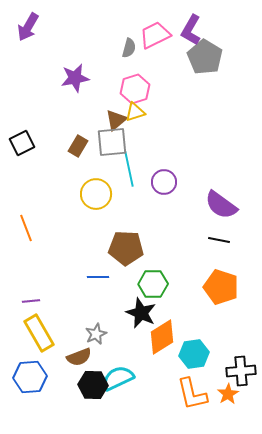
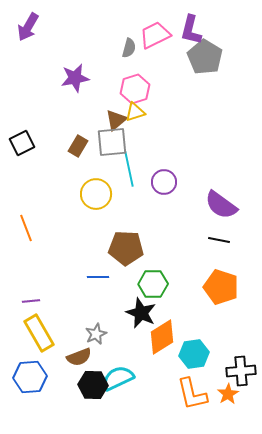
purple L-shape: rotated 16 degrees counterclockwise
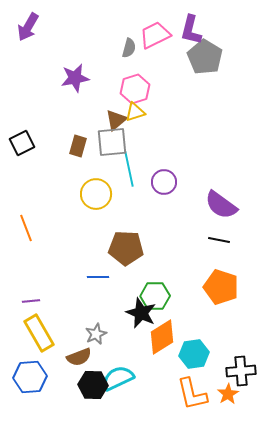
brown rectangle: rotated 15 degrees counterclockwise
green hexagon: moved 2 px right, 12 px down
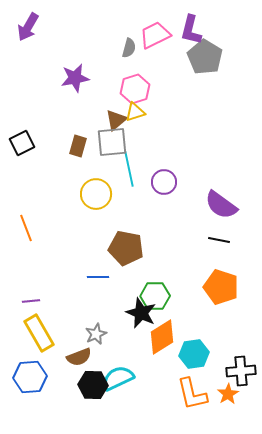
brown pentagon: rotated 8 degrees clockwise
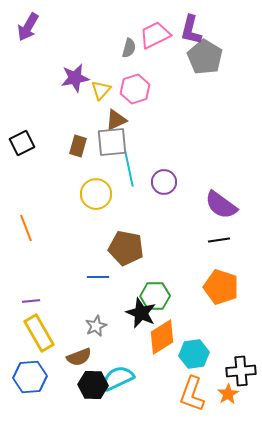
yellow triangle: moved 34 px left, 22 px up; rotated 30 degrees counterclockwise
brown triangle: rotated 15 degrees clockwise
black line: rotated 20 degrees counterclockwise
gray star: moved 8 px up
orange L-shape: rotated 33 degrees clockwise
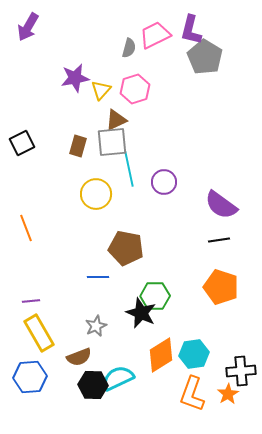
orange diamond: moved 1 px left, 18 px down
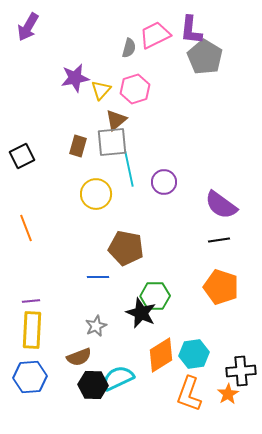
purple L-shape: rotated 8 degrees counterclockwise
brown triangle: rotated 15 degrees counterclockwise
black square: moved 13 px down
yellow rectangle: moved 7 px left, 3 px up; rotated 33 degrees clockwise
orange L-shape: moved 3 px left
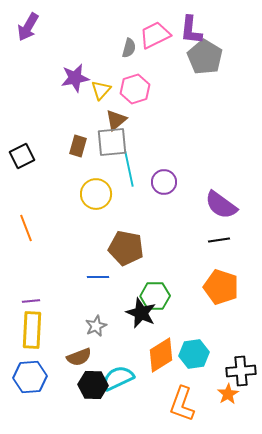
orange L-shape: moved 7 px left, 10 px down
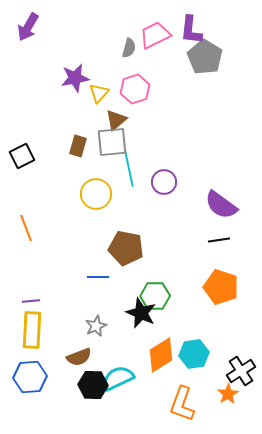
yellow triangle: moved 2 px left, 3 px down
black cross: rotated 28 degrees counterclockwise
